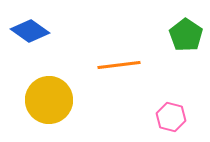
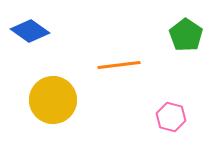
yellow circle: moved 4 px right
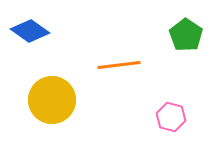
yellow circle: moved 1 px left
